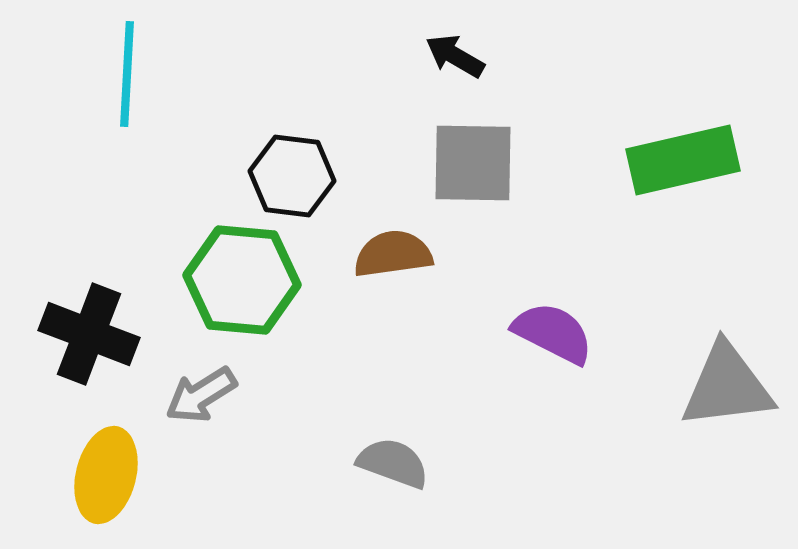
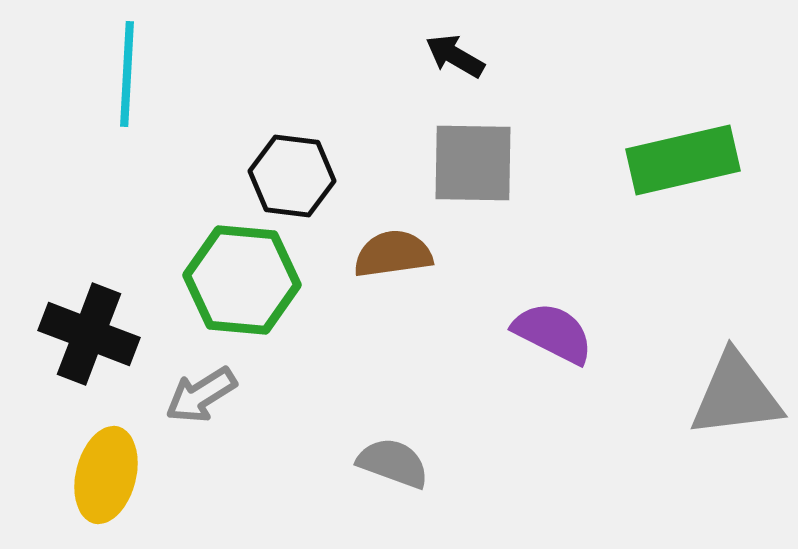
gray triangle: moved 9 px right, 9 px down
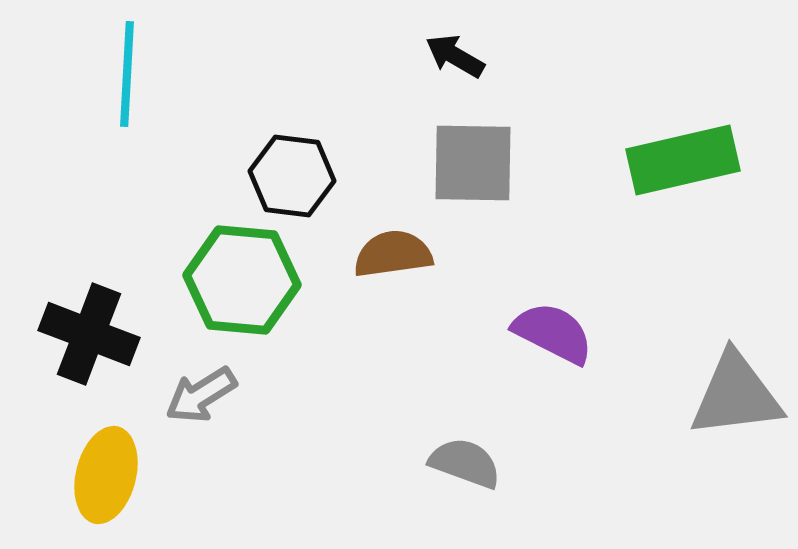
gray semicircle: moved 72 px right
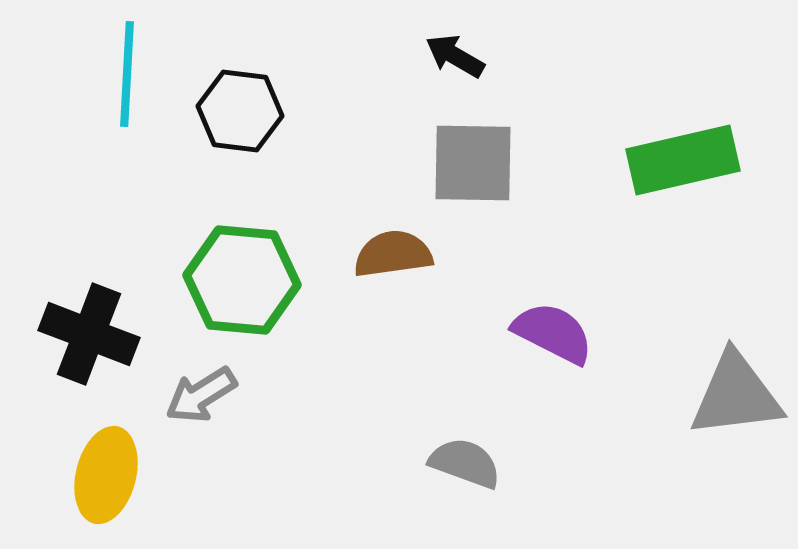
black hexagon: moved 52 px left, 65 px up
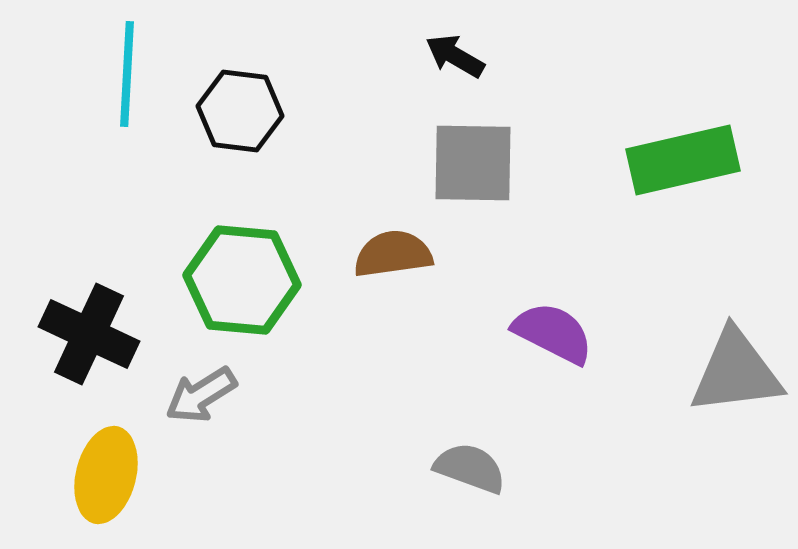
black cross: rotated 4 degrees clockwise
gray triangle: moved 23 px up
gray semicircle: moved 5 px right, 5 px down
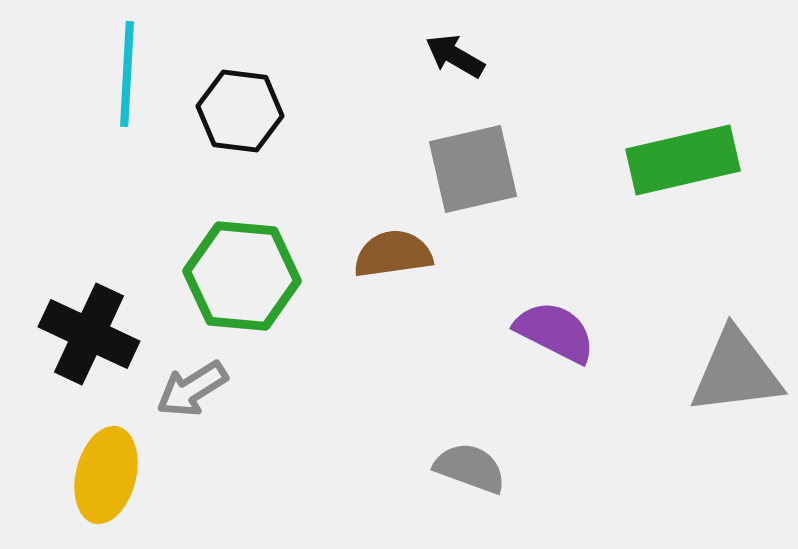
gray square: moved 6 px down; rotated 14 degrees counterclockwise
green hexagon: moved 4 px up
purple semicircle: moved 2 px right, 1 px up
gray arrow: moved 9 px left, 6 px up
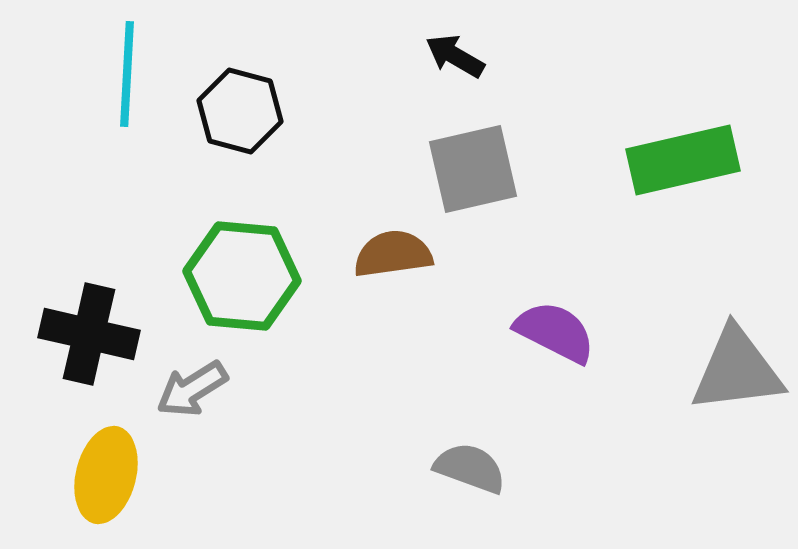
black hexagon: rotated 8 degrees clockwise
black cross: rotated 12 degrees counterclockwise
gray triangle: moved 1 px right, 2 px up
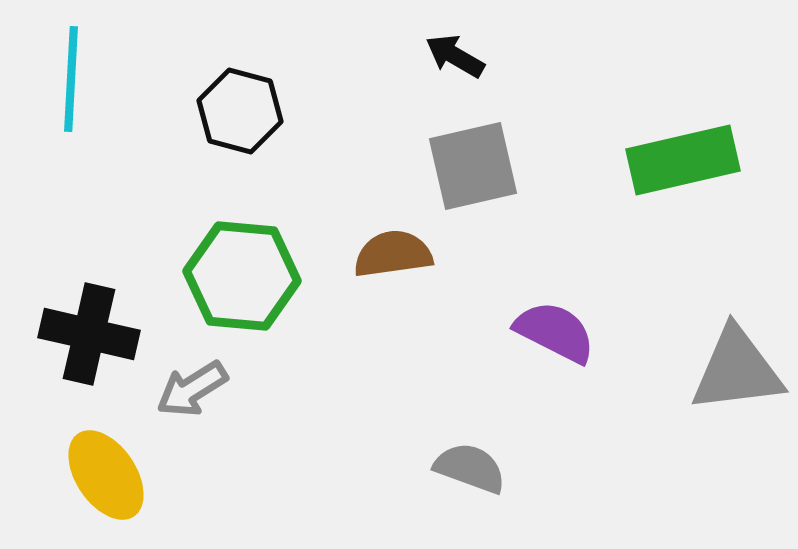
cyan line: moved 56 px left, 5 px down
gray square: moved 3 px up
yellow ellipse: rotated 48 degrees counterclockwise
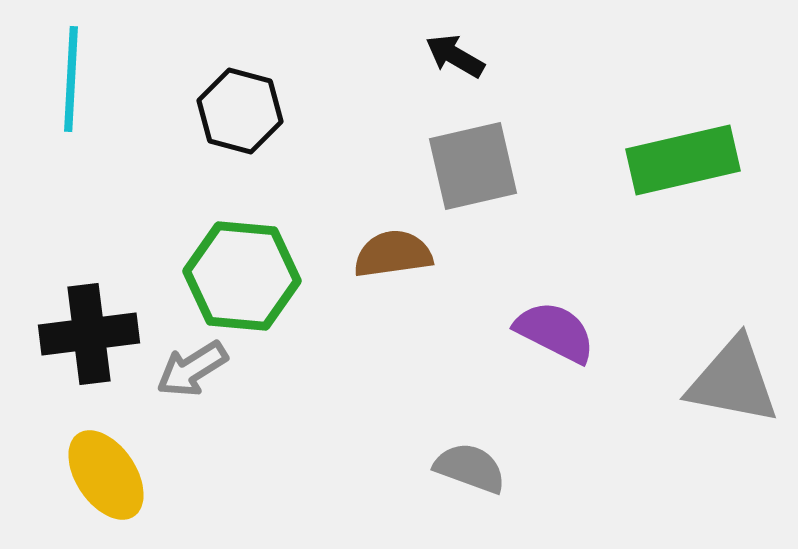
black cross: rotated 20 degrees counterclockwise
gray triangle: moved 4 px left, 11 px down; rotated 18 degrees clockwise
gray arrow: moved 20 px up
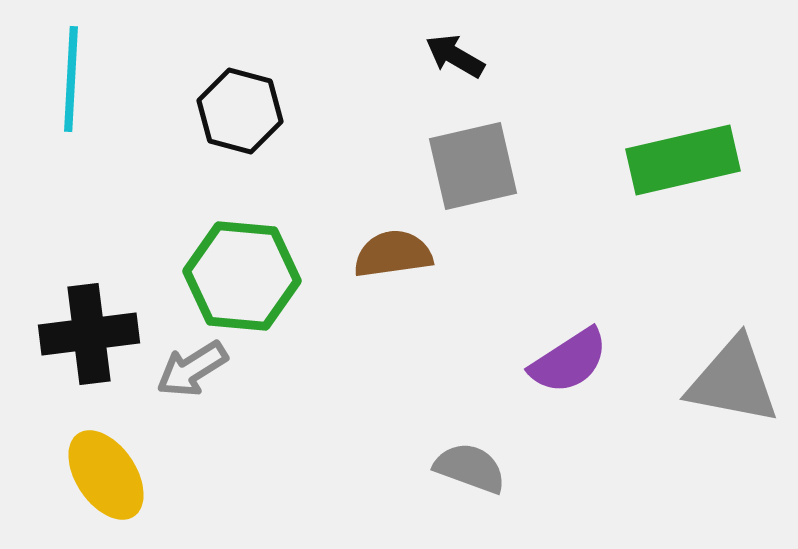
purple semicircle: moved 14 px right, 29 px down; rotated 120 degrees clockwise
